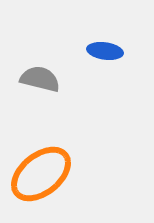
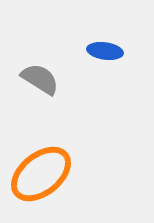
gray semicircle: rotated 18 degrees clockwise
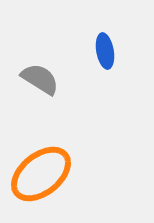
blue ellipse: rotated 72 degrees clockwise
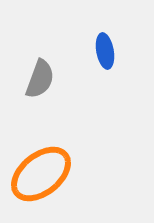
gray semicircle: rotated 78 degrees clockwise
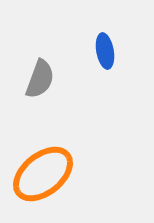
orange ellipse: moved 2 px right
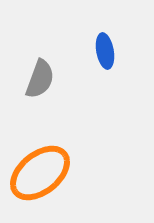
orange ellipse: moved 3 px left, 1 px up
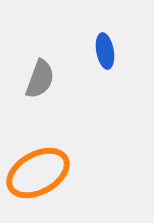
orange ellipse: moved 2 px left; rotated 10 degrees clockwise
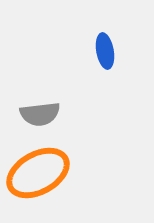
gray semicircle: moved 35 px down; rotated 63 degrees clockwise
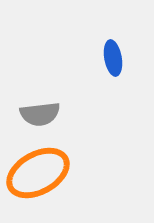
blue ellipse: moved 8 px right, 7 px down
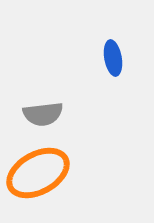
gray semicircle: moved 3 px right
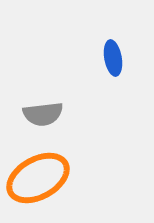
orange ellipse: moved 5 px down
